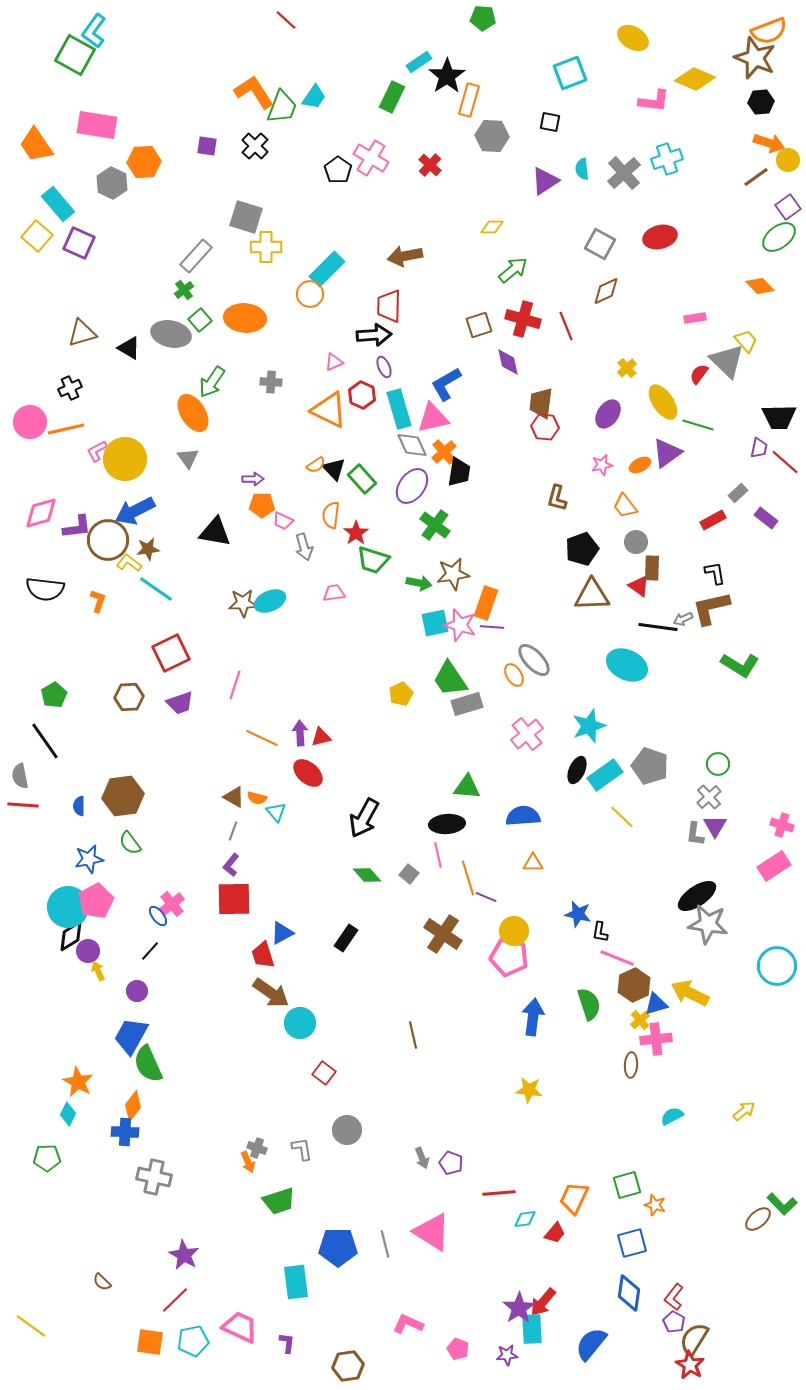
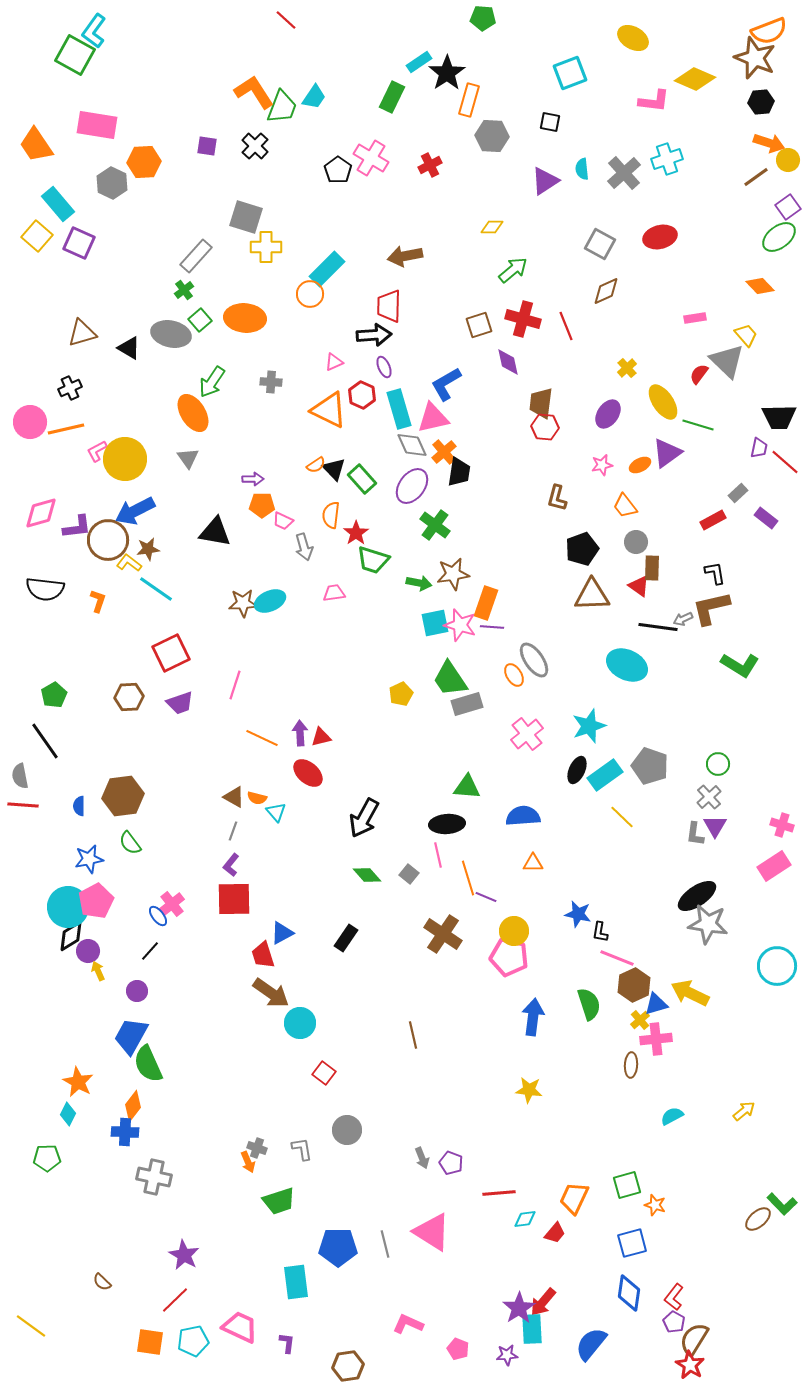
black star at (447, 76): moved 3 px up
red cross at (430, 165): rotated 20 degrees clockwise
yellow trapezoid at (746, 341): moved 6 px up
gray ellipse at (534, 660): rotated 9 degrees clockwise
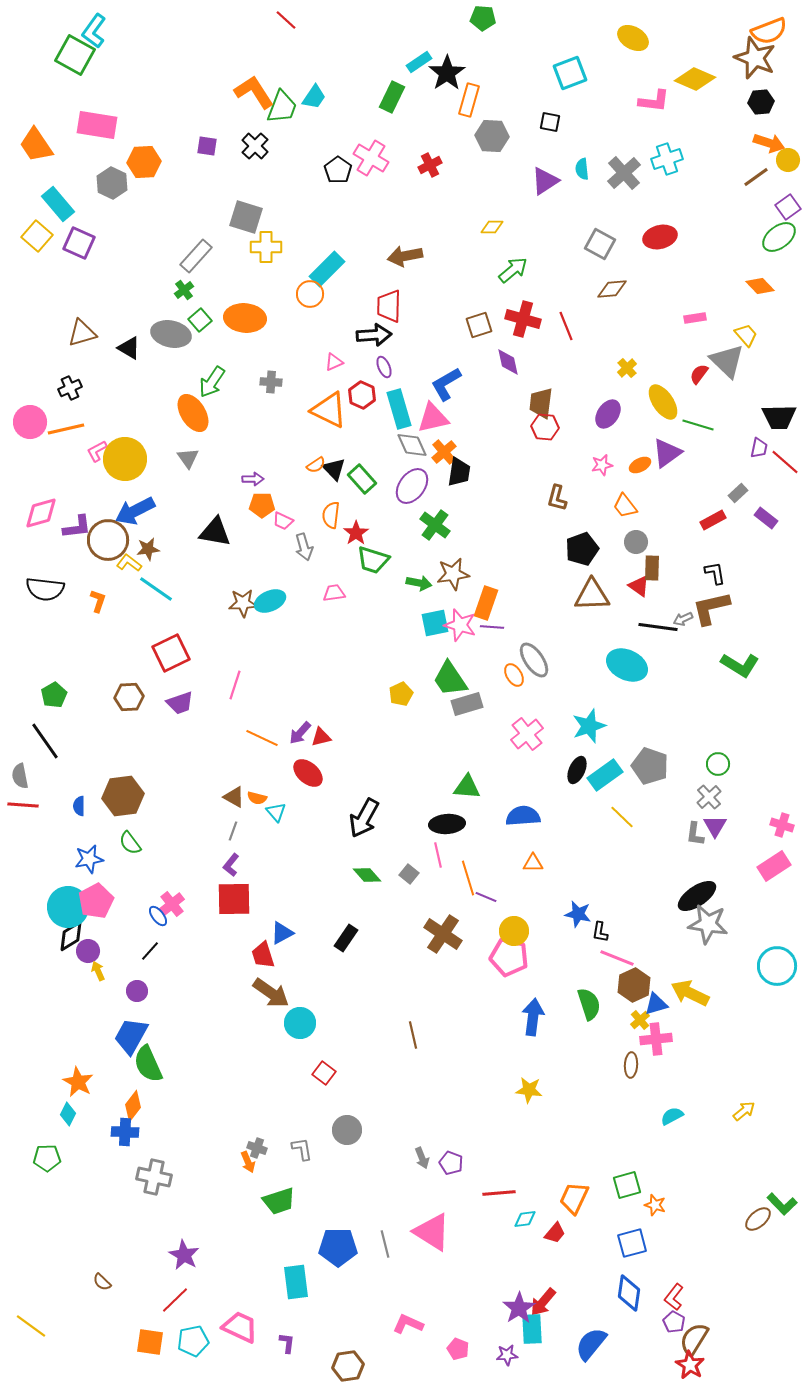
brown diamond at (606, 291): moved 6 px right, 2 px up; rotated 20 degrees clockwise
purple arrow at (300, 733): rotated 135 degrees counterclockwise
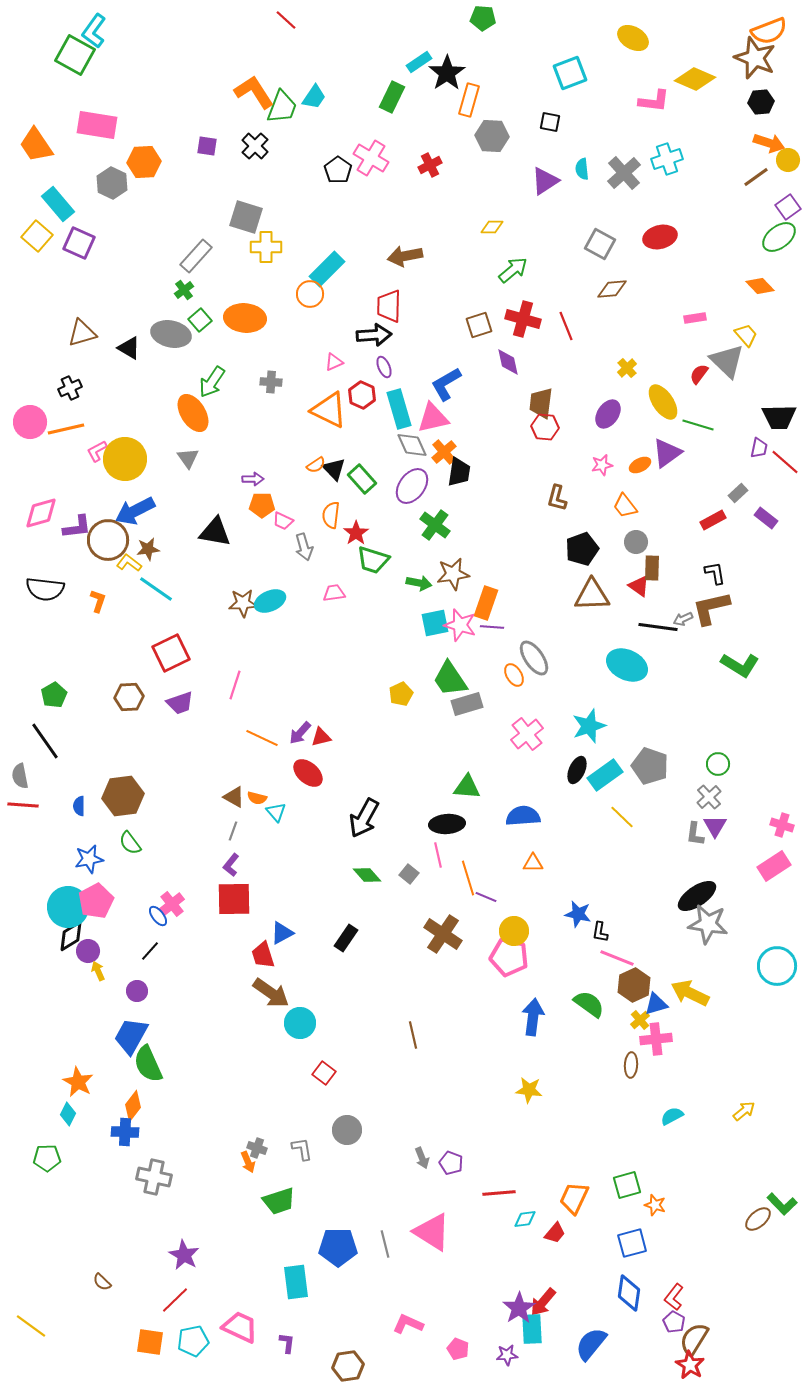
gray ellipse at (534, 660): moved 2 px up
green semicircle at (589, 1004): rotated 36 degrees counterclockwise
